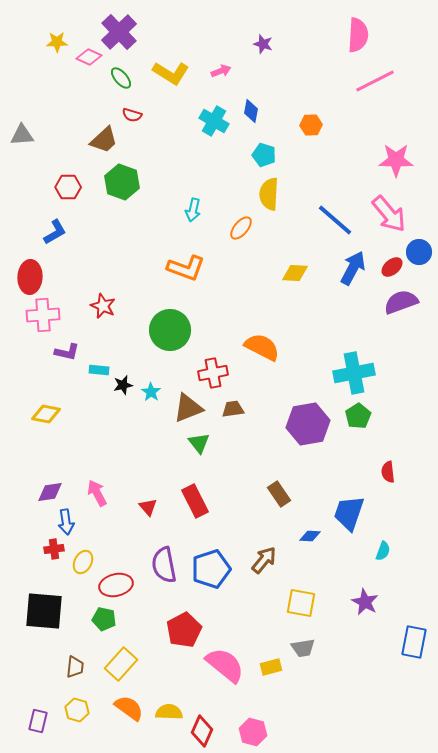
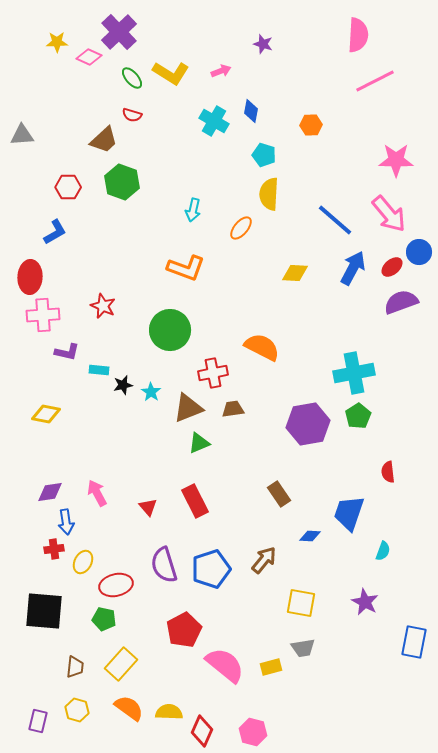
green ellipse at (121, 78): moved 11 px right
green triangle at (199, 443): rotated 45 degrees clockwise
purple semicircle at (164, 565): rotated 6 degrees counterclockwise
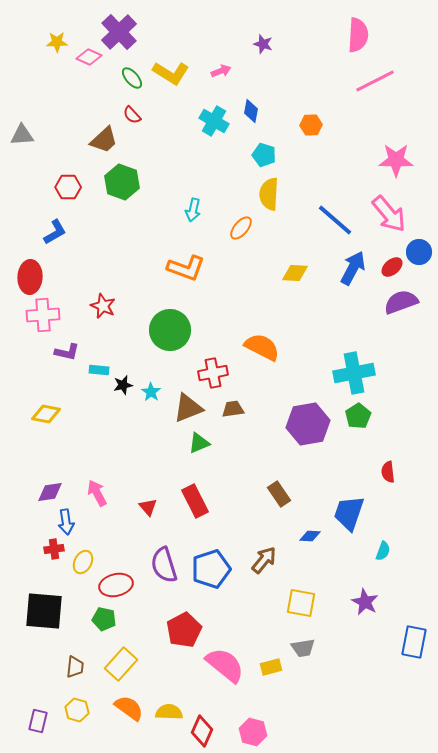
red semicircle at (132, 115): rotated 30 degrees clockwise
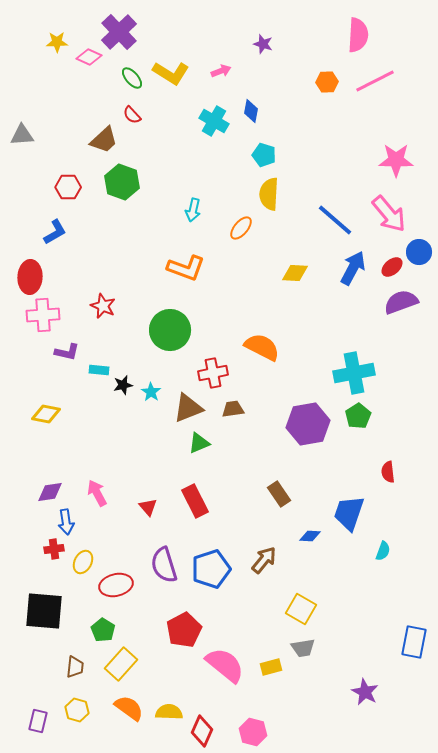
orange hexagon at (311, 125): moved 16 px right, 43 px up
purple star at (365, 602): moved 90 px down
yellow square at (301, 603): moved 6 px down; rotated 20 degrees clockwise
green pentagon at (104, 619): moved 1 px left, 11 px down; rotated 20 degrees clockwise
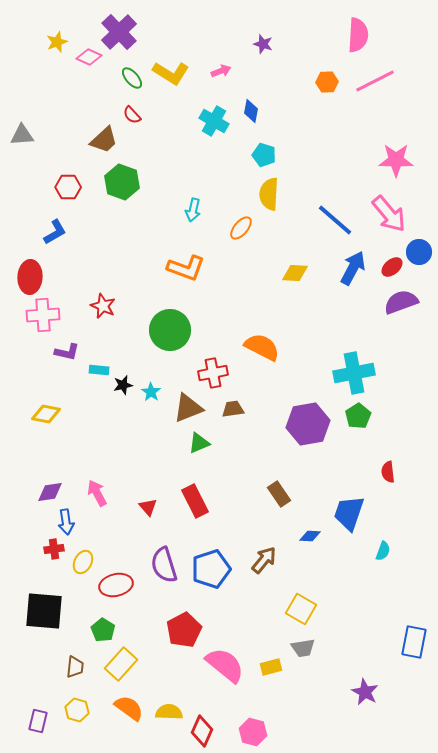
yellow star at (57, 42): rotated 20 degrees counterclockwise
